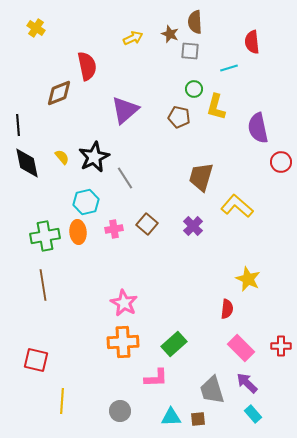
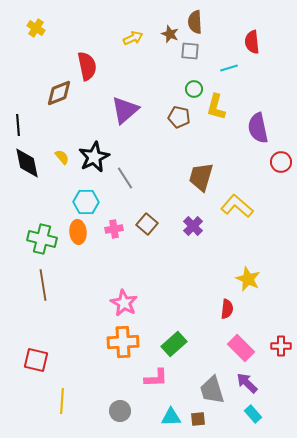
cyan hexagon at (86, 202): rotated 15 degrees clockwise
green cross at (45, 236): moved 3 px left, 3 px down; rotated 24 degrees clockwise
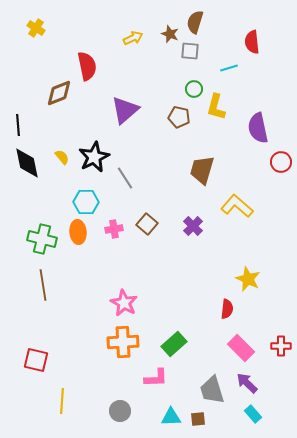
brown semicircle at (195, 22): rotated 20 degrees clockwise
brown trapezoid at (201, 177): moved 1 px right, 7 px up
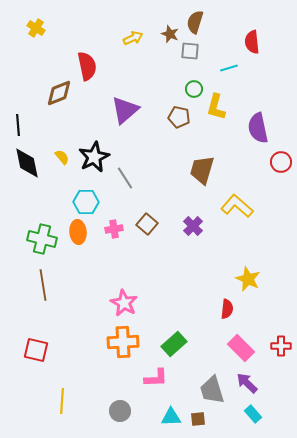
red square at (36, 360): moved 10 px up
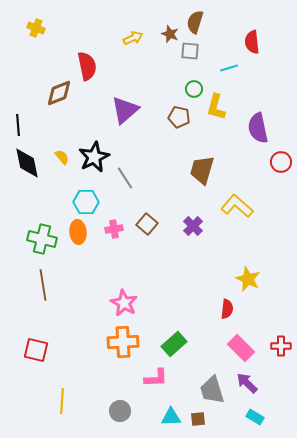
yellow cross at (36, 28): rotated 12 degrees counterclockwise
cyan rectangle at (253, 414): moved 2 px right, 3 px down; rotated 18 degrees counterclockwise
